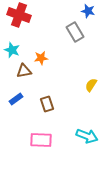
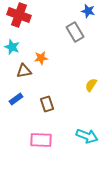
cyan star: moved 3 px up
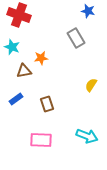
gray rectangle: moved 1 px right, 6 px down
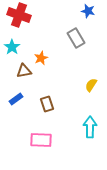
cyan star: rotated 14 degrees clockwise
orange star: rotated 16 degrees counterclockwise
cyan arrow: moved 3 px right, 9 px up; rotated 110 degrees counterclockwise
